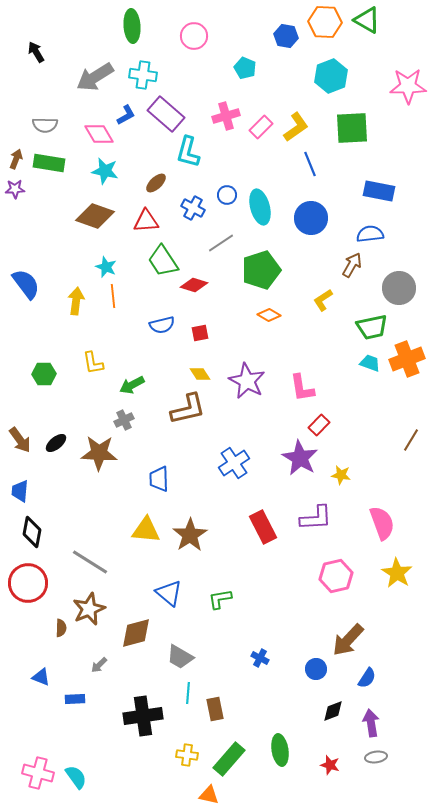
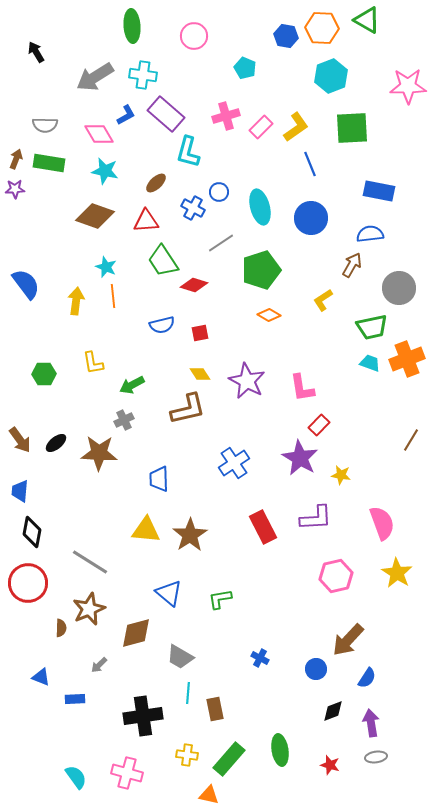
orange hexagon at (325, 22): moved 3 px left, 6 px down
blue circle at (227, 195): moved 8 px left, 3 px up
pink cross at (38, 773): moved 89 px right
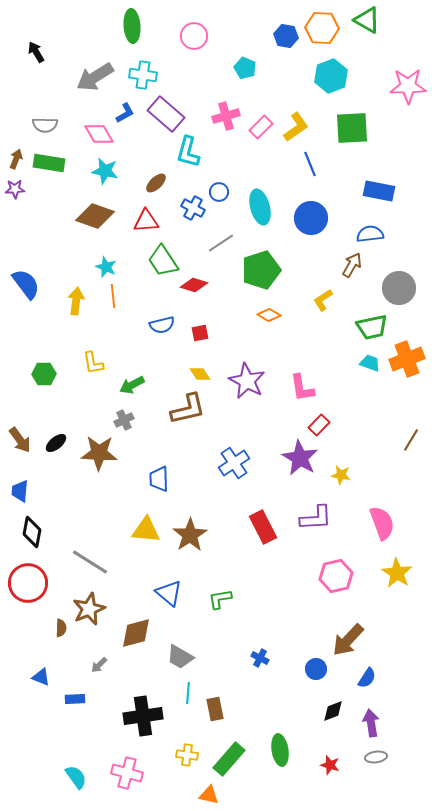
blue L-shape at (126, 115): moved 1 px left, 2 px up
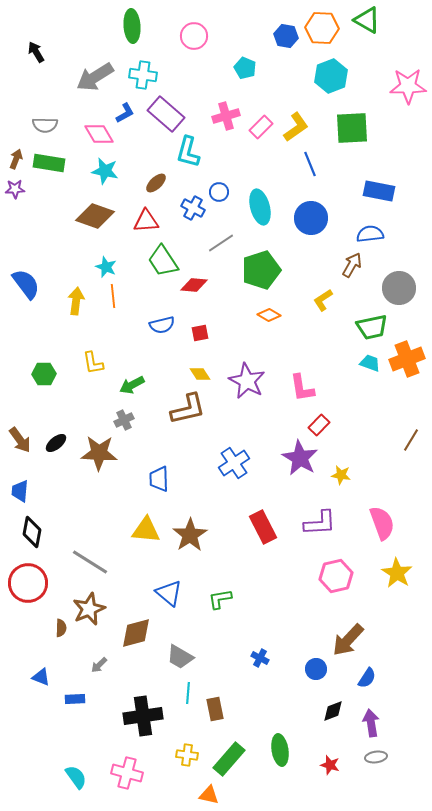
red diamond at (194, 285): rotated 12 degrees counterclockwise
purple L-shape at (316, 518): moved 4 px right, 5 px down
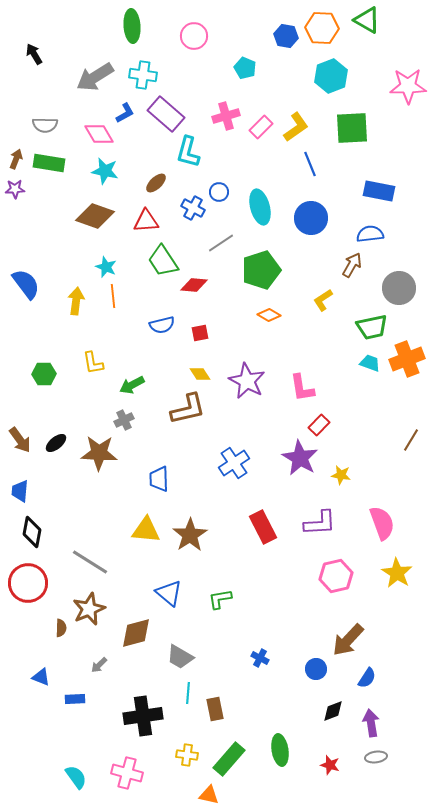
black arrow at (36, 52): moved 2 px left, 2 px down
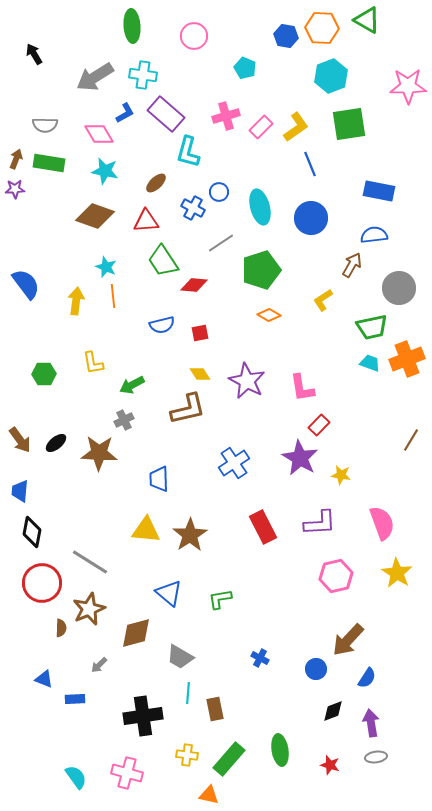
green square at (352, 128): moved 3 px left, 4 px up; rotated 6 degrees counterclockwise
blue semicircle at (370, 234): moved 4 px right, 1 px down
red circle at (28, 583): moved 14 px right
blue triangle at (41, 677): moved 3 px right, 2 px down
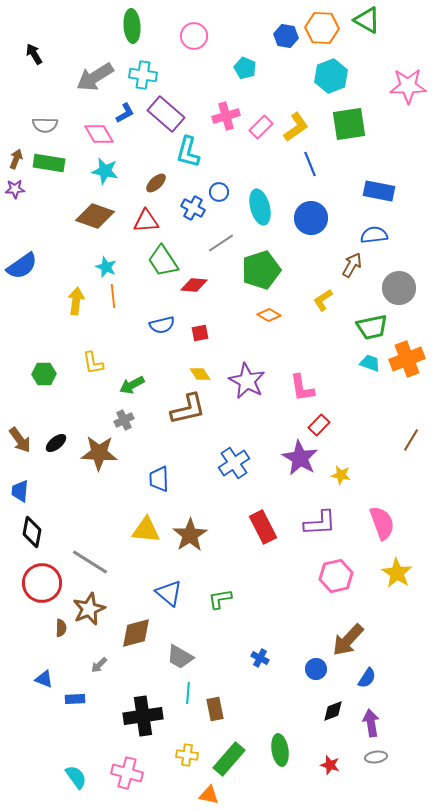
blue semicircle at (26, 284): moved 4 px left, 18 px up; rotated 92 degrees clockwise
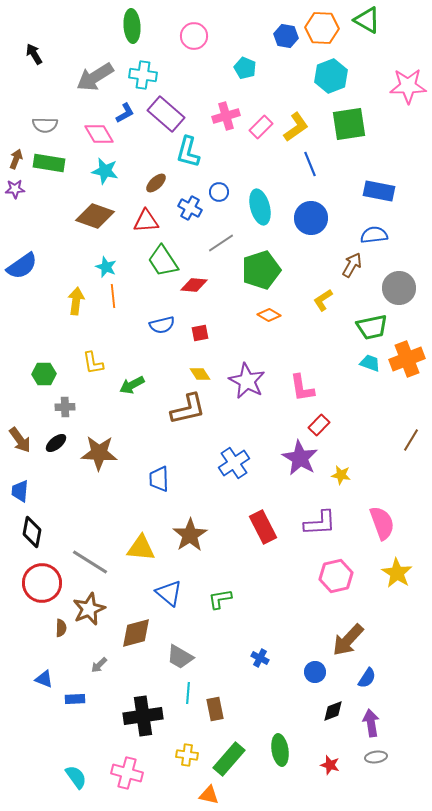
blue cross at (193, 208): moved 3 px left
gray cross at (124, 420): moved 59 px left, 13 px up; rotated 24 degrees clockwise
yellow triangle at (146, 530): moved 5 px left, 18 px down
blue circle at (316, 669): moved 1 px left, 3 px down
